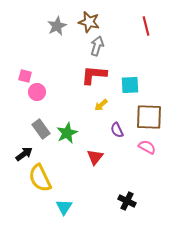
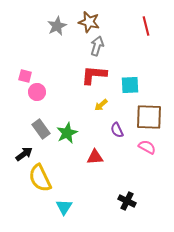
red triangle: rotated 48 degrees clockwise
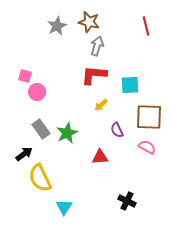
red triangle: moved 5 px right
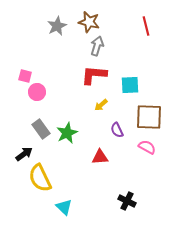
cyan triangle: rotated 18 degrees counterclockwise
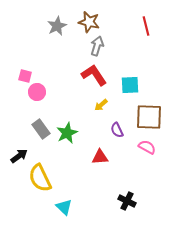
red L-shape: rotated 52 degrees clockwise
black arrow: moved 5 px left, 2 px down
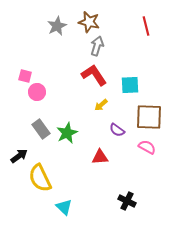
purple semicircle: rotated 28 degrees counterclockwise
